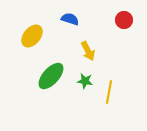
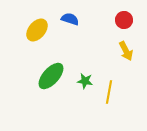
yellow ellipse: moved 5 px right, 6 px up
yellow arrow: moved 38 px right
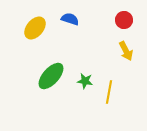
yellow ellipse: moved 2 px left, 2 px up
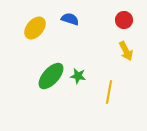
green star: moved 7 px left, 5 px up
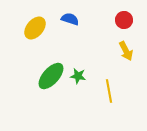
yellow line: moved 1 px up; rotated 20 degrees counterclockwise
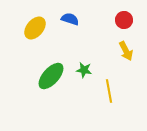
green star: moved 6 px right, 6 px up
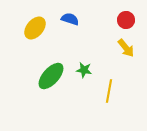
red circle: moved 2 px right
yellow arrow: moved 3 px up; rotated 12 degrees counterclockwise
yellow line: rotated 20 degrees clockwise
